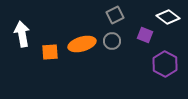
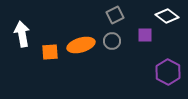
white diamond: moved 1 px left, 1 px up
purple square: rotated 21 degrees counterclockwise
orange ellipse: moved 1 px left, 1 px down
purple hexagon: moved 3 px right, 8 px down
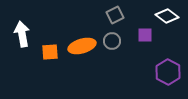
orange ellipse: moved 1 px right, 1 px down
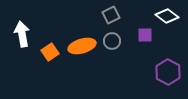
gray square: moved 4 px left
orange square: rotated 30 degrees counterclockwise
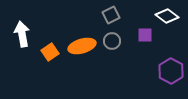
purple hexagon: moved 3 px right, 1 px up
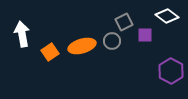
gray square: moved 13 px right, 7 px down
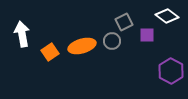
purple square: moved 2 px right
